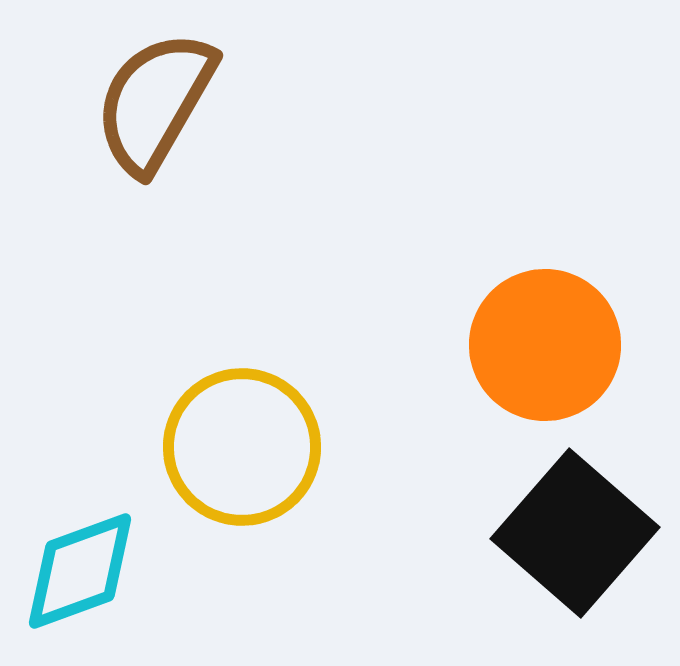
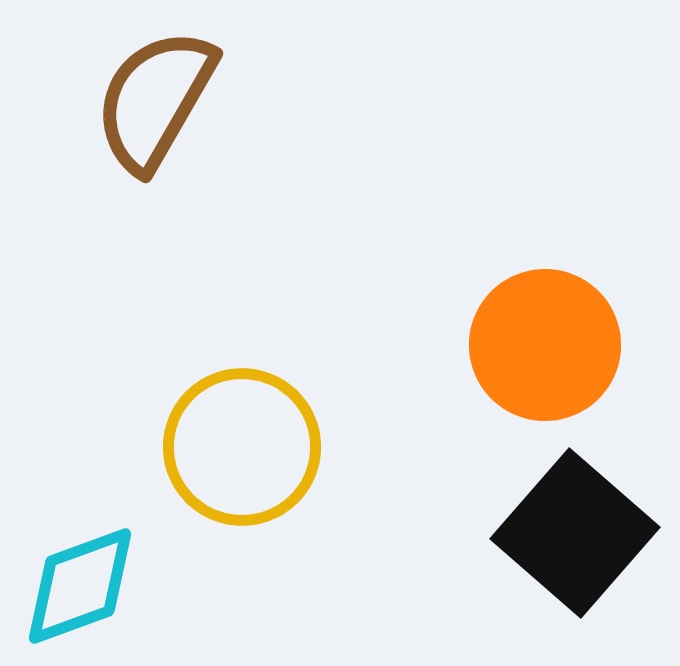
brown semicircle: moved 2 px up
cyan diamond: moved 15 px down
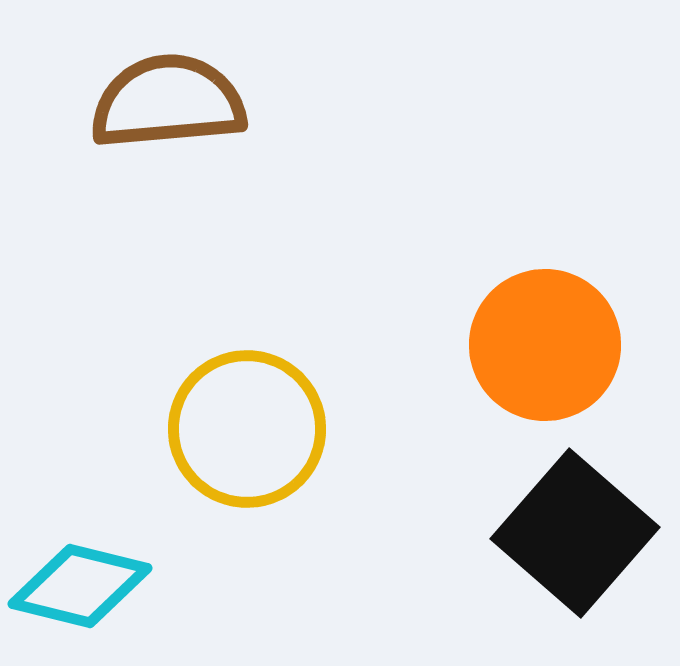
brown semicircle: moved 13 px right, 2 px down; rotated 55 degrees clockwise
yellow circle: moved 5 px right, 18 px up
cyan diamond: rotated 34 degrees clockwise
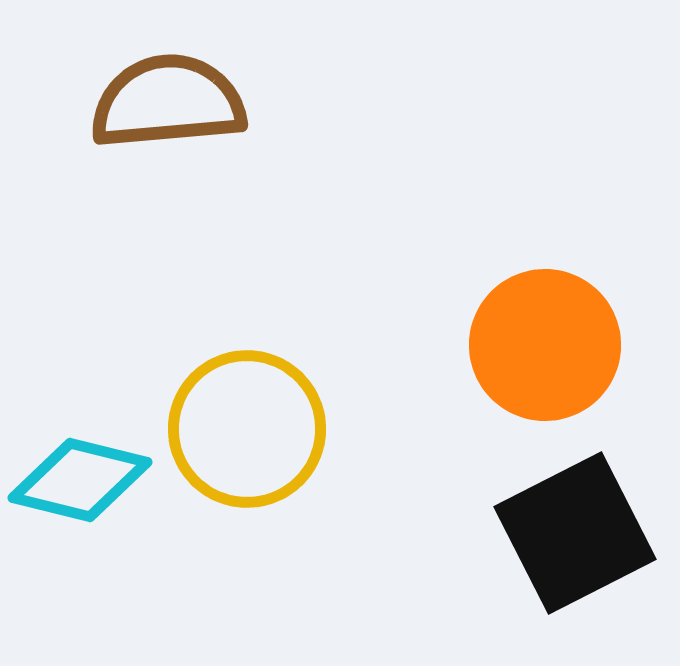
black square: rotated 22 degrees clockwise
cyan diamond: moved 106 px up
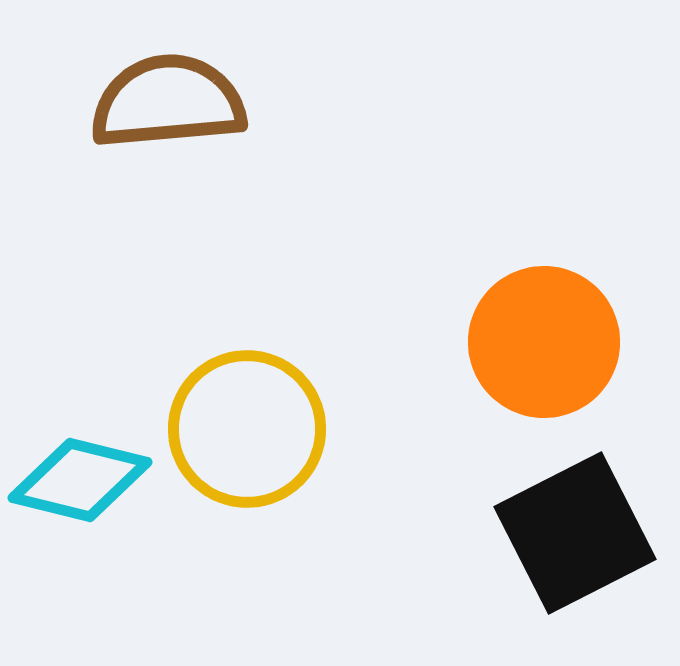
orange circle: moved 1 px left, 3 px up
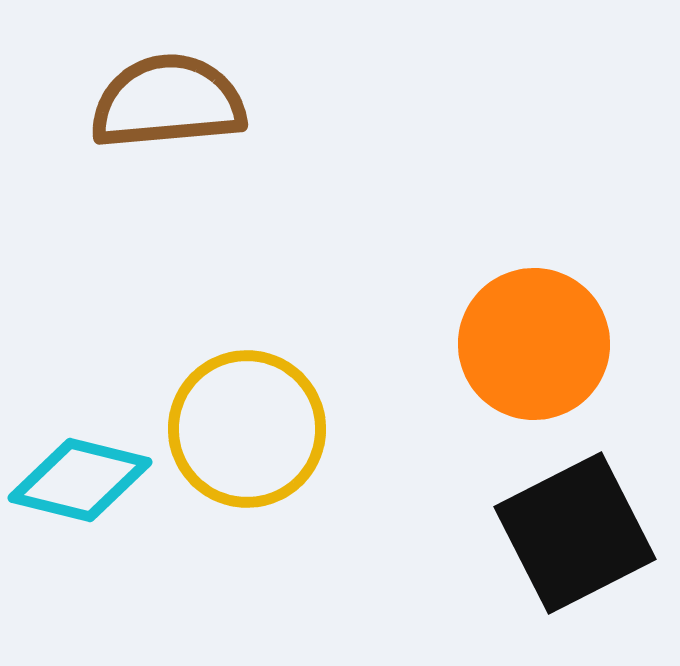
orange circle: moved 10 px left, 2 px down
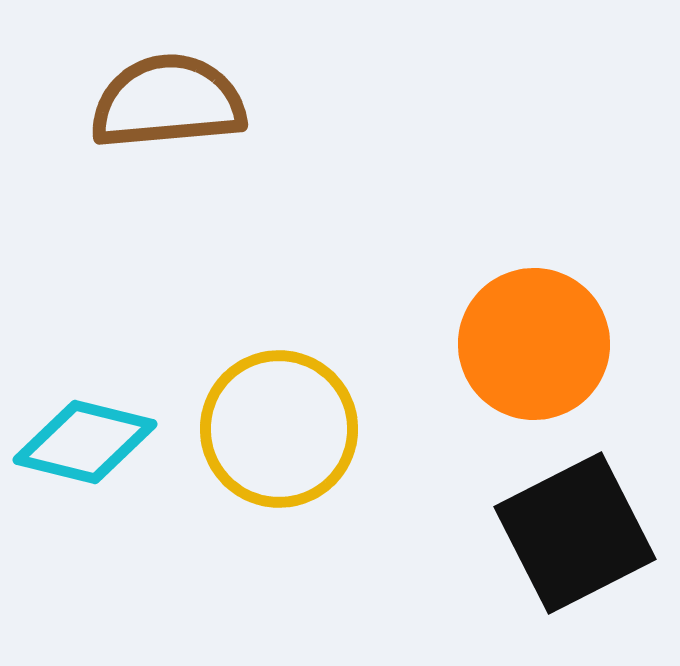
yellow circle: moved 32 px right
cyan diamond: moved 5 px right, 38 px up
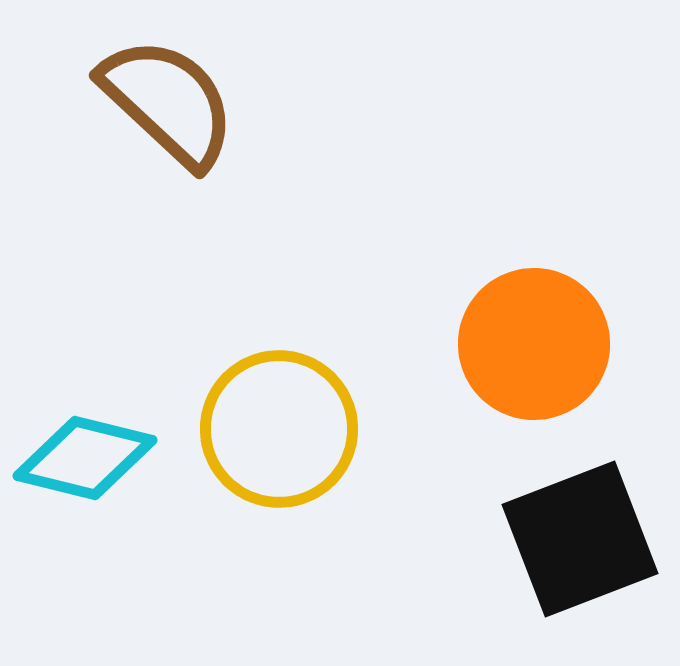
brown semicircle: rotated 48 degrees clockwise
cyan diamond: moved 16 px down
black square: moved 5 px right, 6 px down; rotated 6 degrees clockwise
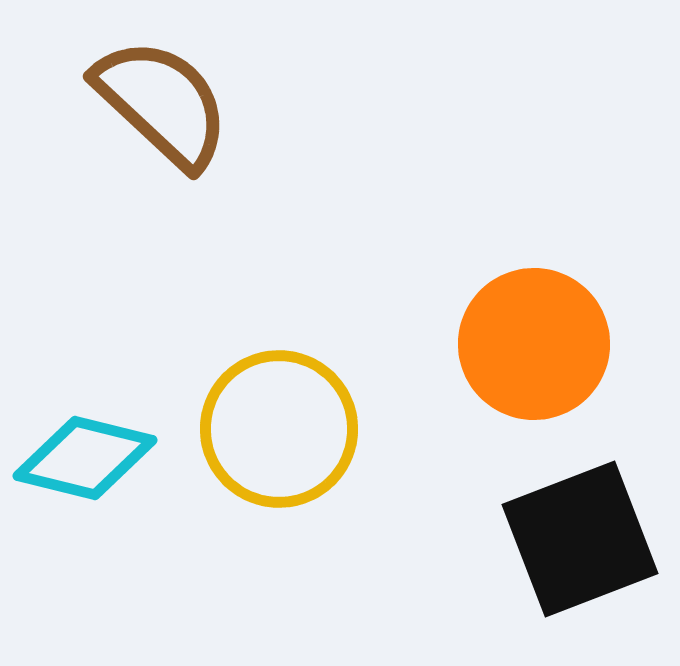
brown semicircle: moved 6 px left, 1 px down
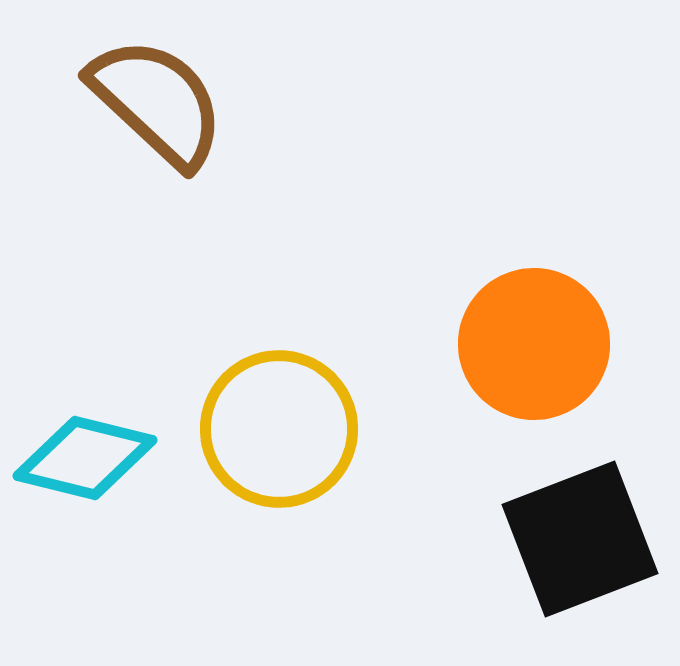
brown semicircle: moved 5 px left, 1 px up
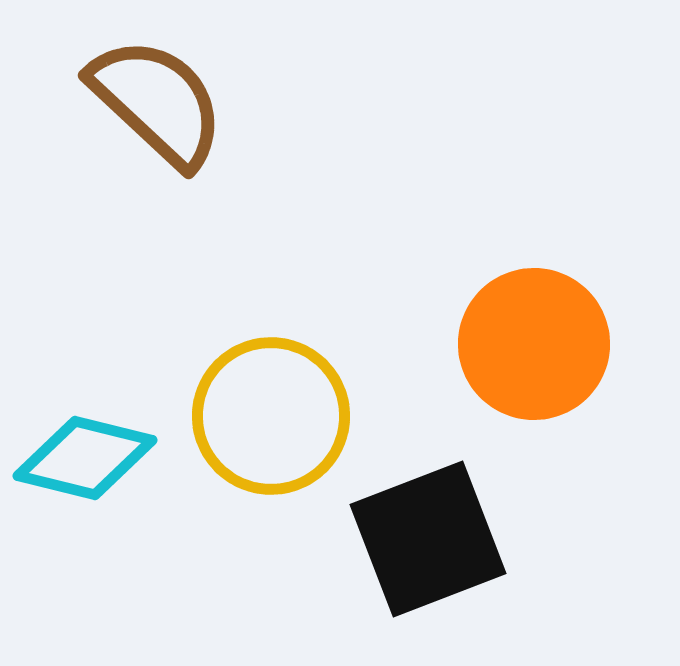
yellow circle: moved 8 px left, 13 px up
black square: moved 152 px left
